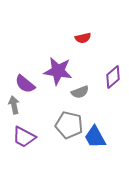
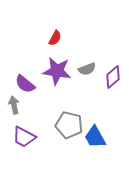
red semicircle: moved 28 px left; rotated 49 degrees counterclockwise
purple star: moved 1 px left
gray semicircle: moved 7 px right, 23 px up
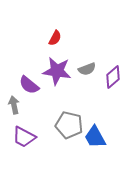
purple semicircle: moved 4 px right, 1 px down
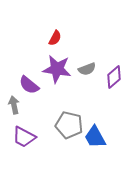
purple star: moved 2 px up
purple diamond: moved 1 px right
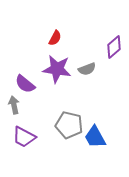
purple diamond: moved 30 px up
purple semicircle: moved 4 px left, 1 px up
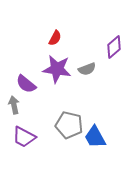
purple semicircle: moved 1 px right
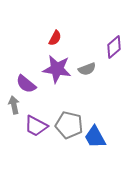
purple trapezoid: moved 12 px right, 11 px up
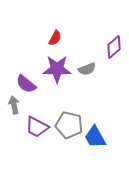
purple star: rotated 8 degrees counterclockwise
purple trapezoid: moved 1 px right, 1 px down
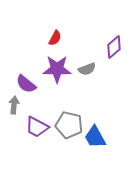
gray arrow: rotated 18 degrees clockwise
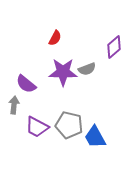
purple star: moved 6 px right, 3 px down
